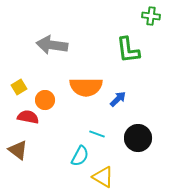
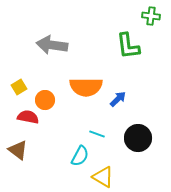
green L-shape: moved 4 px up
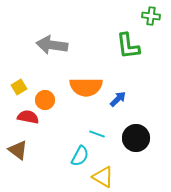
black circle: moved 2 px left
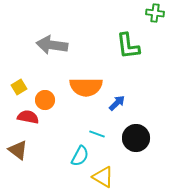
green cross: moved 4 px right, 3 px up
blue arrow: moved 1 px left, 4 px down
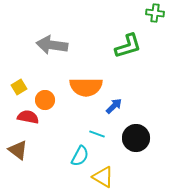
green L-shape: rotated 100 degrees counterclockwise
blue arrow: moved 3 px left, 3 px down
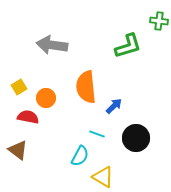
green cross: moved 4 px right, 8 px down
orange semicircle: rotated 84 degrees clockwise
orange circle: moved 1 px right, 2 px up
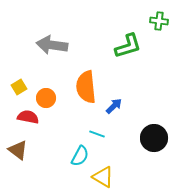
black circle: moved 18 px right
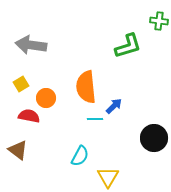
gray arrow: moved 21 px left
yellow square: moved 2 px right, 3 px up
red semicircle: moved 1 px right, 1 px up
cyan line: moved 2 px left, 15 px up; rotated 21 degrees counterclockwise
yellow triangle: moved 5 px right; rotated 30 degrees clockwise
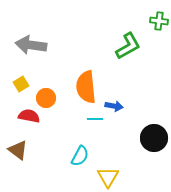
green L-shape: rotated 12 degrees counterclockwise
blue arrow: rotated 54 degrees clockwise
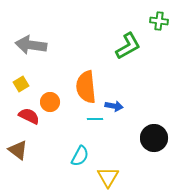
orange circle: moved 4 px right, 4 px down
red semicircle: rotated 15 degrees clockwise
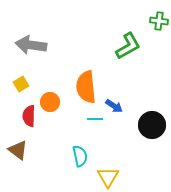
blue arrow: rotated 24 degrees clockwise
red semicircle: rotated 115 degrees counterclockwise
black circle: moved 2 px left, 13 px up
cyan semicircle: rotated 40 degrees counterclockwise
